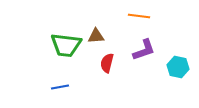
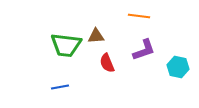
red semicircle: rotated 36 degrees counterclockwise
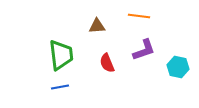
brown triangle: moved 1 px right, 10 px up
green trapezoid: moved 5 px left, 10 px down; rotated 104 degrees counterclockwise
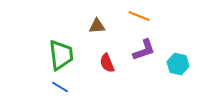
orange line: rotated 15 degrees clockwise
cyan hexagon: moved 3 px up
blue line: rotated 42 degrees clockwise
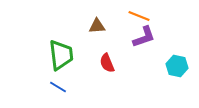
purple L-shape: moved 13 px up
cyan hexagon: moved 1 px left, 2 px down
blue line: moved 2 px left
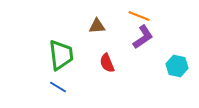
purple L-shape: moved 1 px left; rotated 15 degrees counterclockwise
